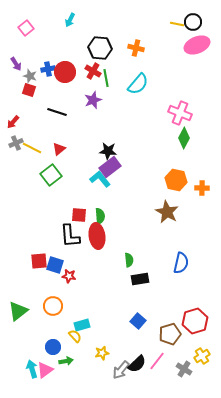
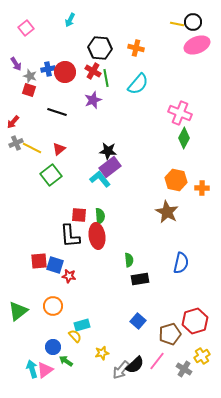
green arrow at (66, 361): rotated 136 degrees counterclockwise
black semicircle at (137, 364): moved 2 px left, 1 px down
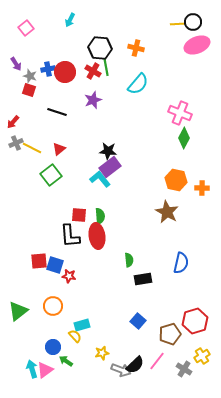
yellow line at (177, 24): rotated 16 degrees counterclockwise
green line at (106, 78): moved 11 px up
black rectangle at (140, 279): moved 3 px right
gray arrow at (121, 370): rotated 108 degrees counterclockwise
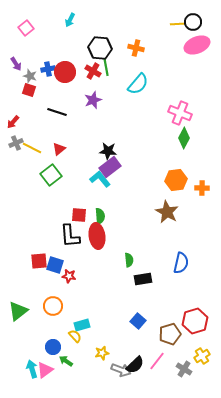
orange hexagon at (176, 180): rotated 20 degrees counterclockwise
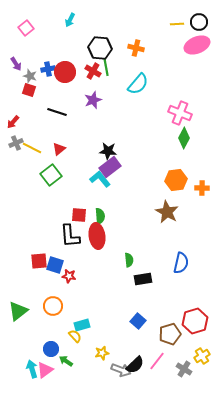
black circle at (193, 22): moved 6 px right
blue circle at (53, 347): moved 2 px left, 2 px down
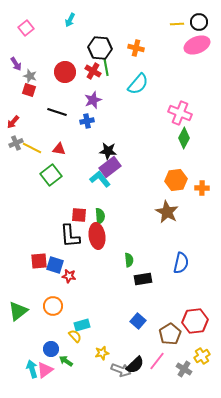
blue cross at (48, 69): moved 39 px right, 52 px down
red triangle at (59, 149): rotated 48 degrees clockwise
red hexagon at (195, 321): rotated 10 degrees clockwise
brown pentagon at (170, 334): rotated 15 degrees counterclockwise
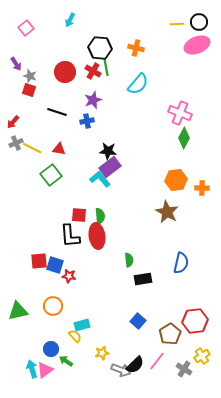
green triangle at (18, 311): rotated 25 degrees clockwise
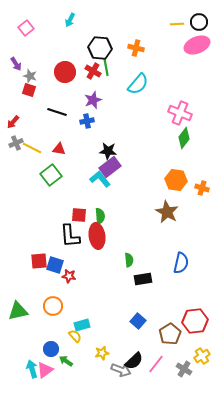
green diamond at (184, 138): rotated 10 degrees clockwise
orange hexagon at (176, 180): rotated 15 degrees clockwise
orange cross at (202, 188): rotated 16 degrees clockwise
pink line at (157, 361): moved 1 px left, 3 px down
black semicircle at (135, 365): moved 1 px left, 4 px up
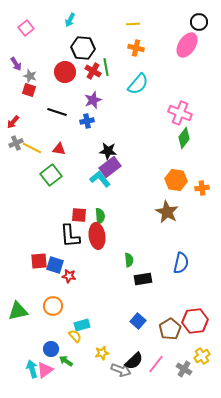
yellow line at (177, 24): moved 44 px left
pink ellipse at (197, 45): moved 10 px left; rotated 35 degrees counterclockwise
black hexagon at (100, 48): moved 17 px left
orange cross at (202, 188): rotated 24 degrees counterclockwise
brown pentagon at (170, 334): moved 5 px up
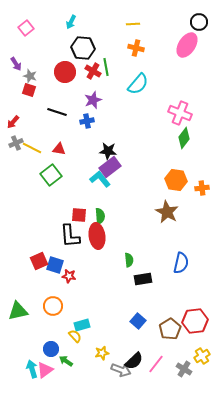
cyan arrow at (70, 20): moved 1 px right, 2 px down
red square at (39, 261): rotated 18 degrees counterclockwise
